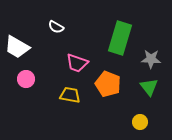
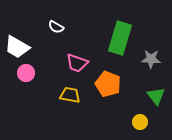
pink circle: moved 6 px up
green triangle: moved 7 px right, 9 px down
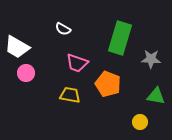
white semicircle: moved 7 px right, 2 px down
green triangle: rotated 42 degrees counterclockwise
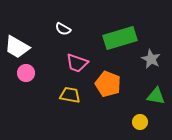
green rectangle: rotated 56 degrees clockwise
gray star: rotated 24 degrees clockwise
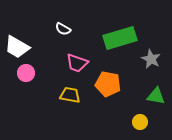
orange pentagon: rotated 10 degrees counterclockwise
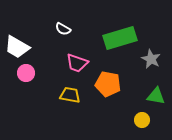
yellow circle: moved 2 px right, 2 px up
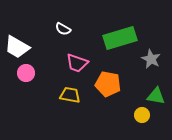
yellow circle: moved 5 px up
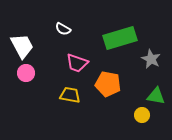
white trapezoid: moved 5 px right, 1 px up; rotated 148 degrees counterclockwise
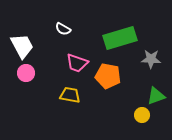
gray star: rotated 24 degrees counterclockwise
orange pentagon: moved 8 px up
green triangle: rotated 30 degrees counterclockwise
